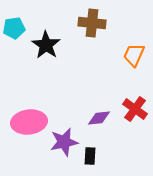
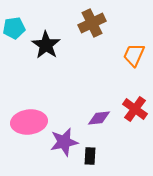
brown cross: rotated 32 degrees counterclockwise
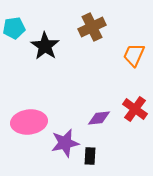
brown cross: moved 4 px down
black star: moved 1 px left, 1 px down
purple star: moved 1 px right, 1 px down
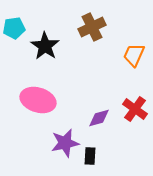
purple diamond: rotated 10 degrees counterclockwise
pink ellipse: moved 9 px right, 22 px up; rotated 24 degrees clockwise
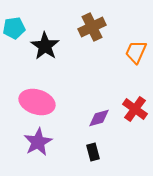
orange trapezoid: moved 2 px right, 3 px up
pink ellipse: moved 1 px left, 2 px down
purple star: moved 27 px left, 1 px up; rotated 16 degrees counterclockwise
black rectangle: moved 3 px right, 4 px up; rotated 18 degrees counterclockwise
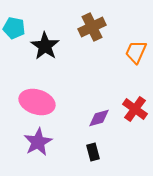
cyan pentagon: rotated 20 degrees clockwise
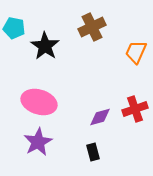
pink ellipse: moved 2 px right
red cross: rotated 35 degrees clockwise
purple diamond: moved 1 px right, 1 px up
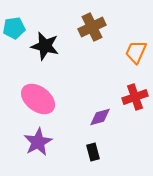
cyan pentagon: rotated 20 degrees counterclockwise
black star: rotated 20 degrees counterclockwise
pink ellipse: moved 1 px left, 3 px up; rotated 20 degrees clockwise
red cross: moved 12 px up
